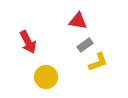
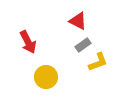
red triangle: rotated 18 degrees clockwise
gray rectangle: moved 2 px left
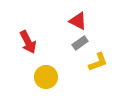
gray rectangle: moved 3 px left, 2 px up
